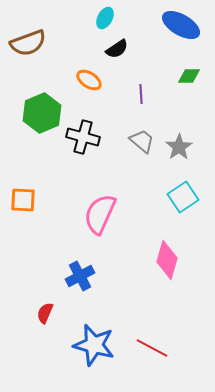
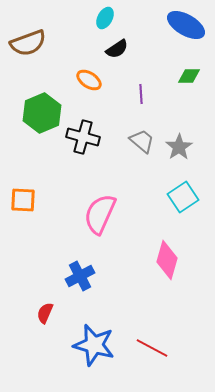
blue ellipse: moved 5 px right
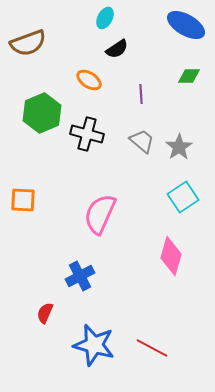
black cross: moved 4 px right, 3 px up
pink diamond: moved 4 px right, 4 px up
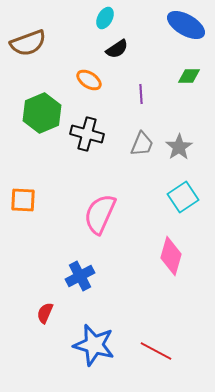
gray trapezoid: moved 3 px down; rotated 72 degrees clockwise
red line: moved 4 px right, 3 px down
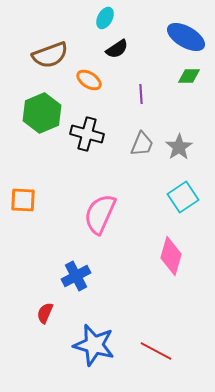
blue ellipse: moved 12 px down
brown semicircle: moved 22 px right, 12 px down
blue cross: moved 4 px left
